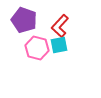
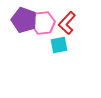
red L-shape: moved 7 px right, 3 px up
pink hexagon: moved 6 px right, 25 px up; rotated 20 degrees counterclockwise
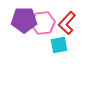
purple pentagon: rotated 20 degrees counterclockwise
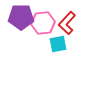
purple pentagon: moved 3 px left, 3 px up
cyan square: moved 1 px left, 1 px up
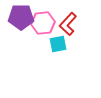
red L-shape: moved 1 px right, 1 px down
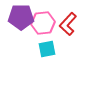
cyan square: moved 11 px left, 5 px down
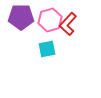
pink hexagon: moved 7 px right, 3 px up; rotated 10 degrees counterclockwise
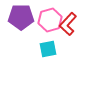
cyan square: moved 1 px right
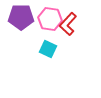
pink hexagon: moved 1 px up; rotated 25 degrees clockwise
cyan square: rotated 36 degrees clockwise
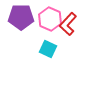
pink hexagon: rotated 15 degrees clockwise
